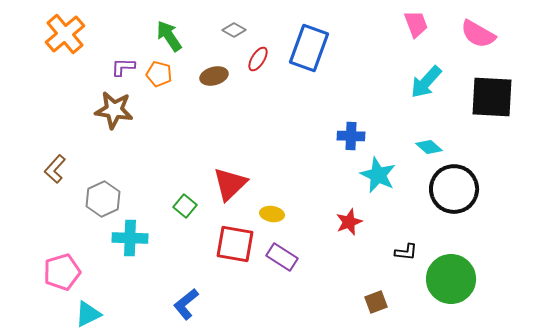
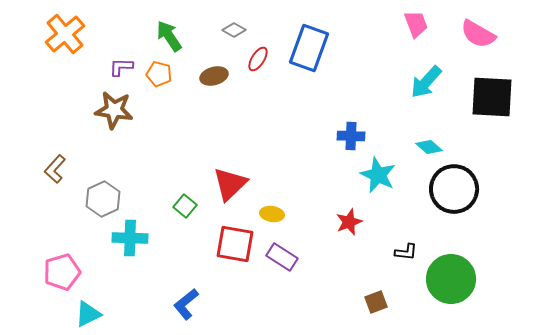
purple L-shape: moved 2 px left
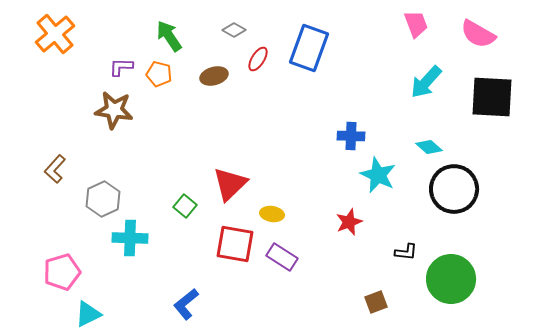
orange cross: moved 10 px left
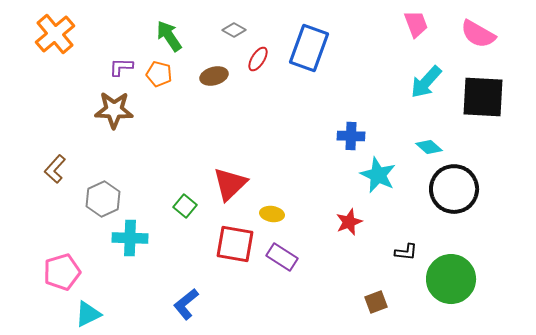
black square: moved 9 px left
brown star: rotated 6 degrees counterclockwise
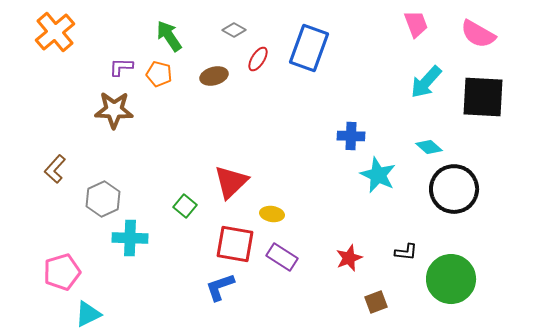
orange cross: moved 2 px up
red triangle: moved 1 px right, 2 px up
red star: moved 36 px down
blue L-shape: moved 34 px right, 17 px up; rotated 20 degrees clockwise
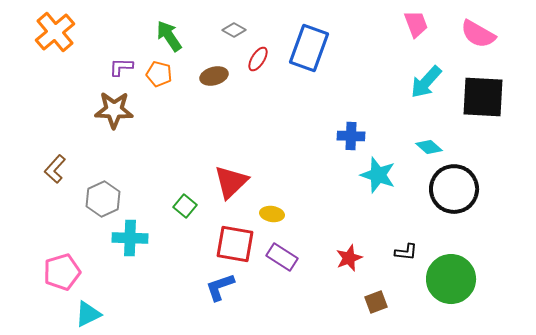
cyan star: rotated 6 degrees counterclockwise
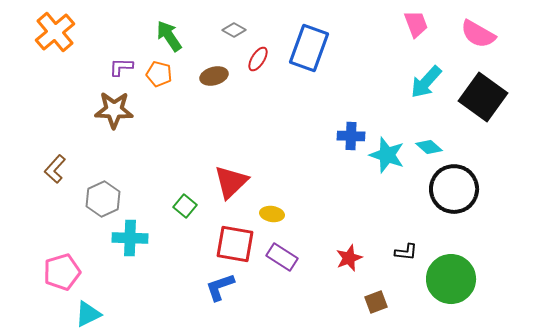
black square: rotated 33 degrees clockwise
cyan star: moved 9 px right, 20 px up
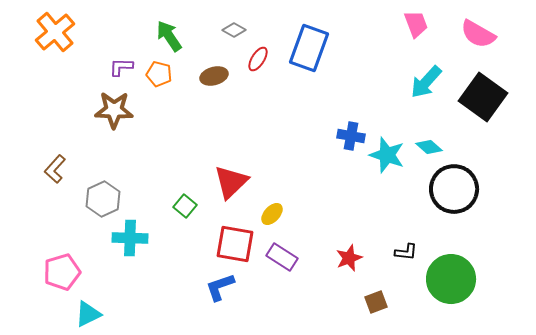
blue cross: rotated 8 degrees clockwise
yellow ellipse: rotated 55 degrees counterclockwise
